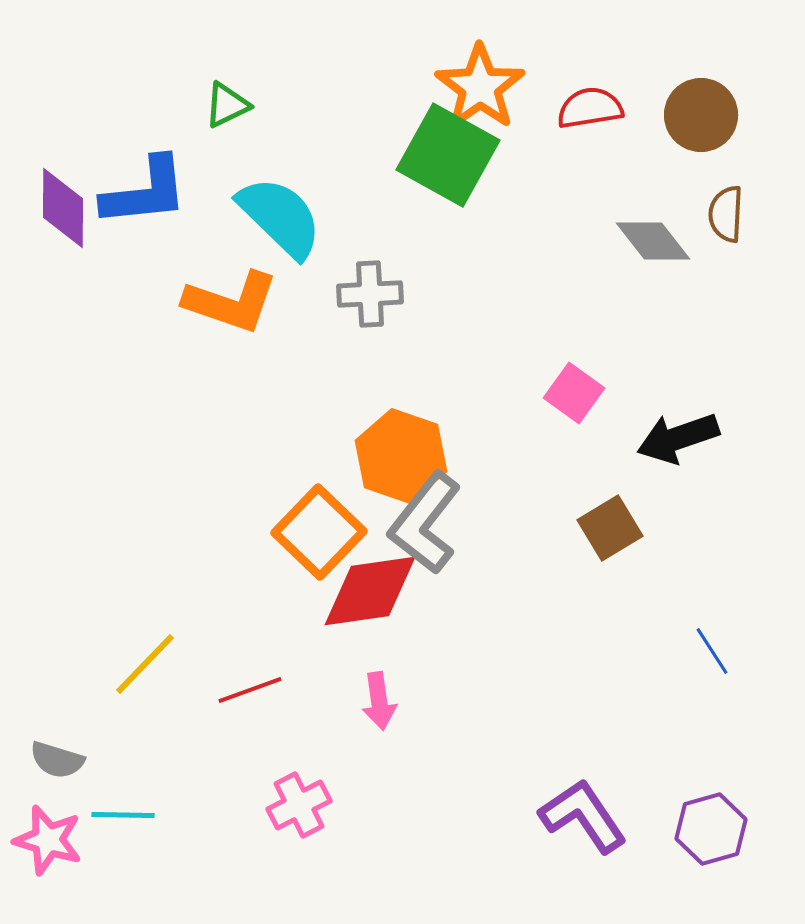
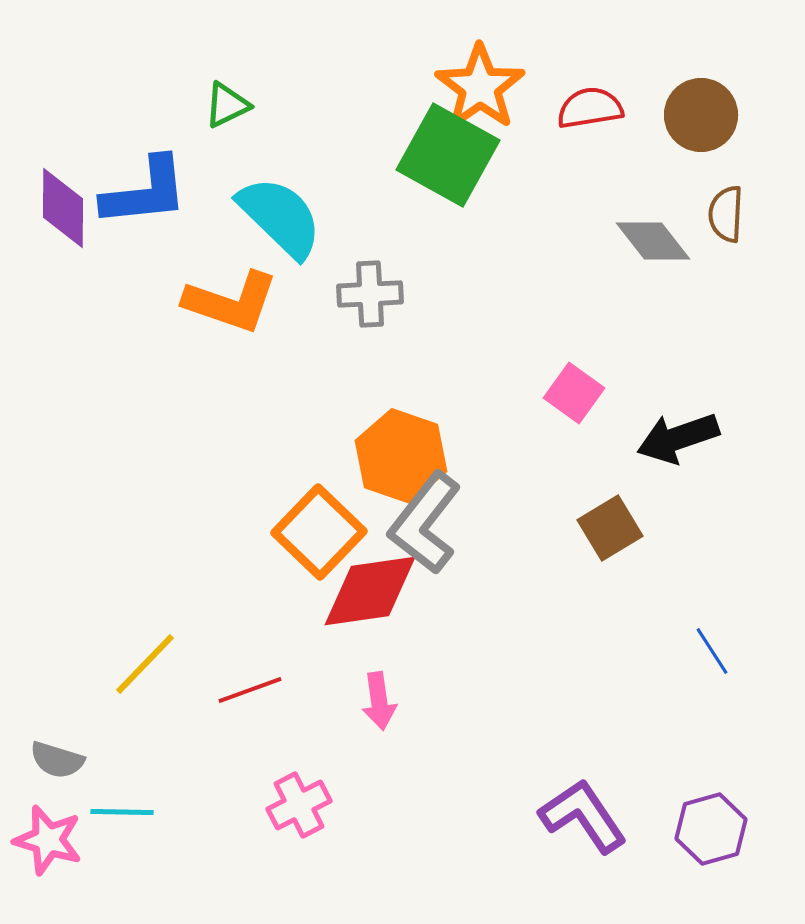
cyan line: moved 1 px left, 3 px up
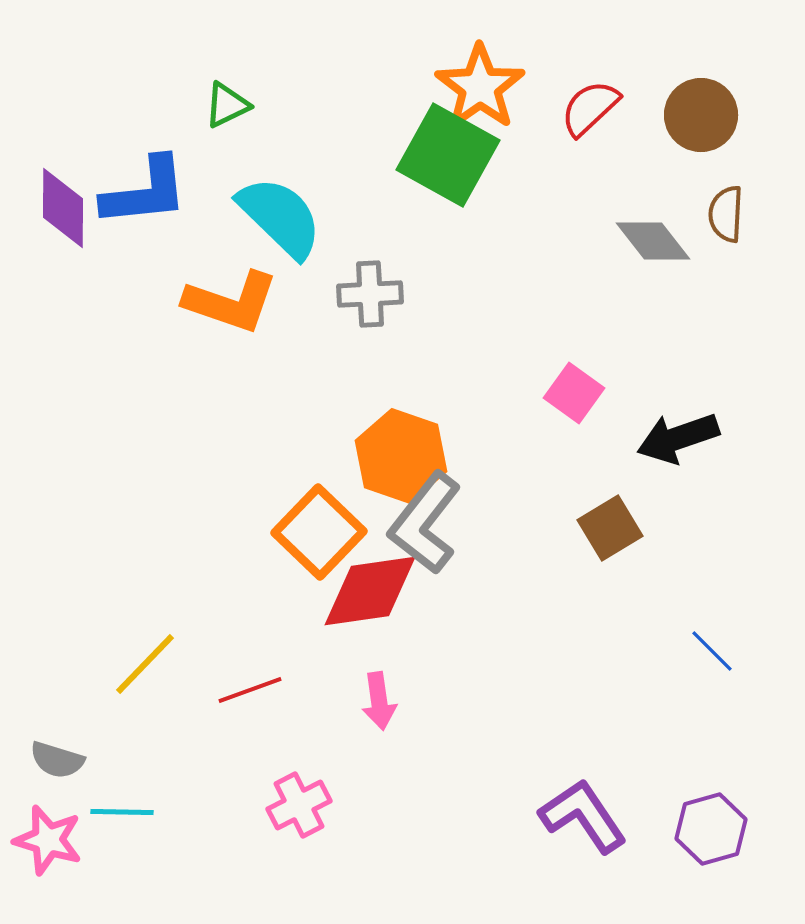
red semicircle: rotated 34 degrees counterclockwise
blue line: rotated 12 degrees counterclockwise
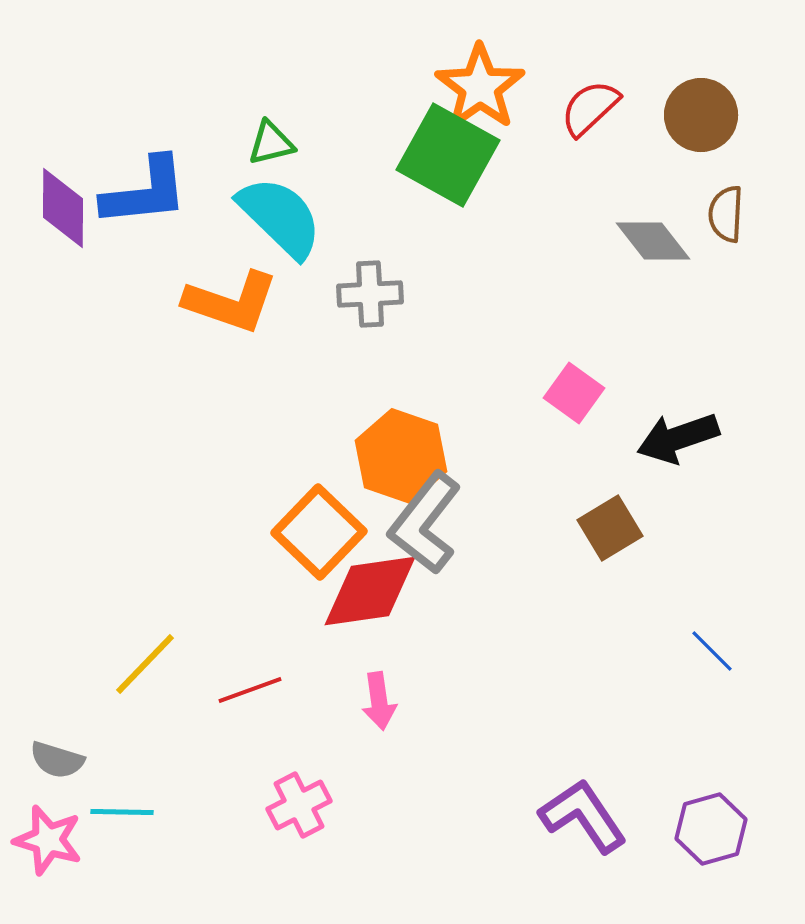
green triangle: moved 44 px right, 38 px down; rotated 12 degrees clockwise
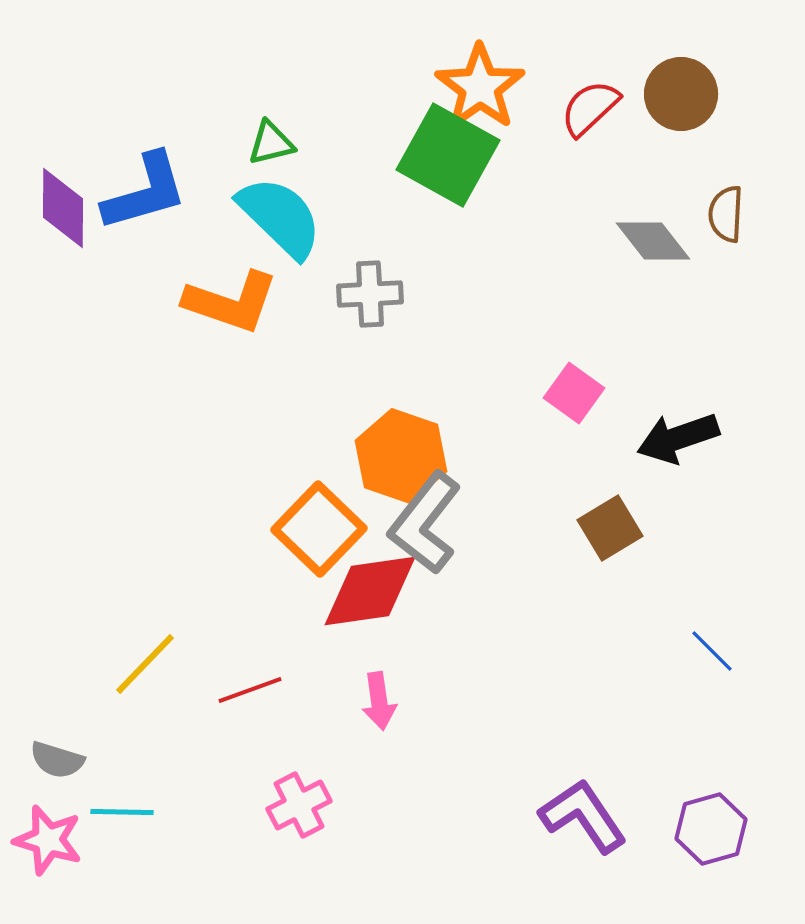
brown circle: moved 20 px left, 21 px up
blue L-shape: rotated 10 degrees counterclockwise
orange square: moved 3 px up
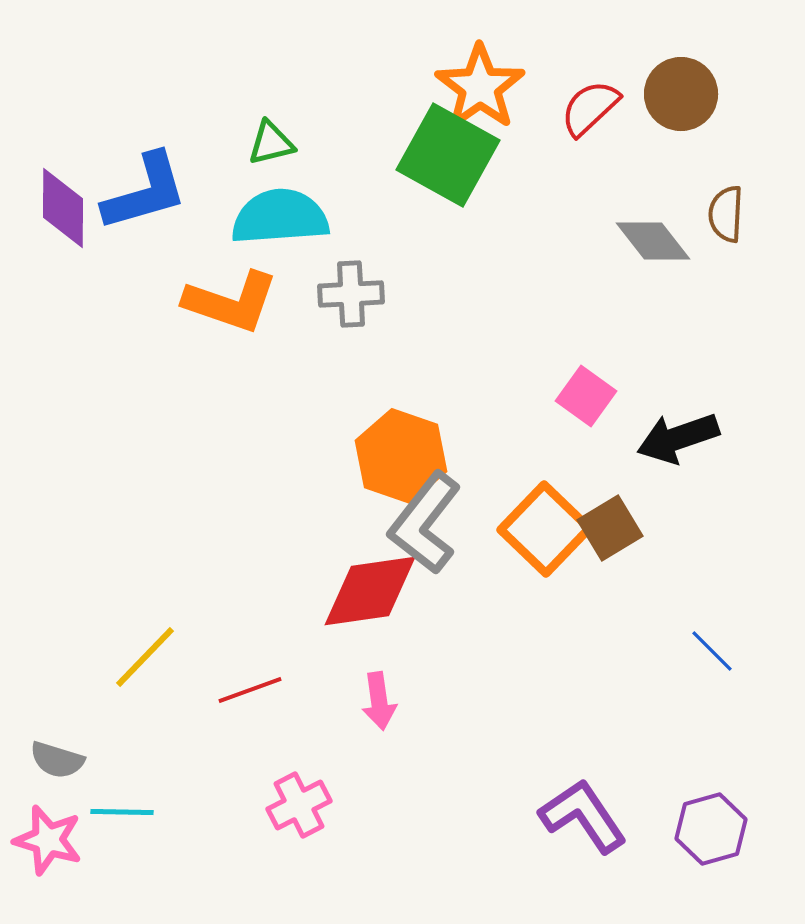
cyan semicircle: rotated 48 degrees counterclockwise
gray cross: moved 19 px left
pink square: moved 12 px right, 3 px down
orange square: moved 226 px right
yellow line: moved 7 px up
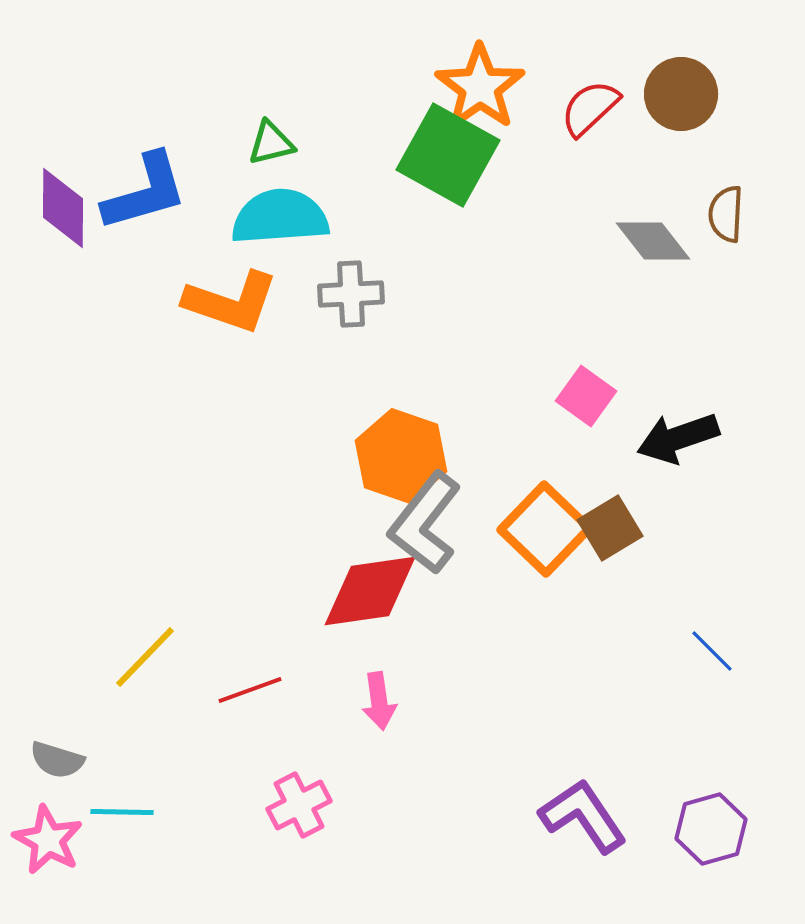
pink star: rotated 12 degrees clockwise
